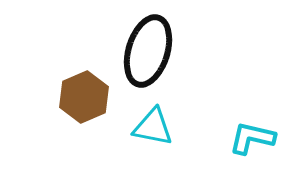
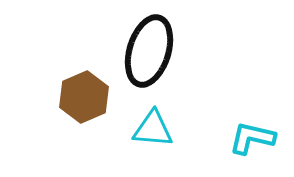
black ellipse: moved 1 px right
cyan triangle: moved 2 px down; rotated 6 degrees counterclockwise
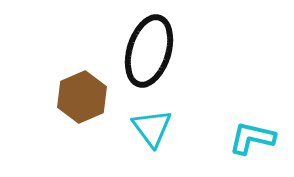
brown hexagon: moved 2 px left
cyan triangle: moved 1 px left, 1 px up; rotated 48 degrees clockwise
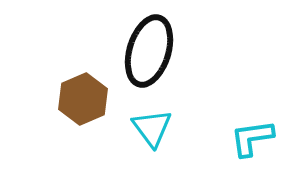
brown hexagon: moved 1 px right, 2 px down
cyan L-shape: rotated 21 degrees counterclockwise
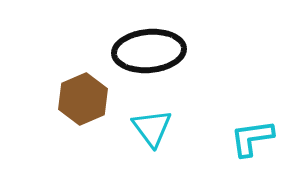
black ellipse: rotated 68 degrees clockwise
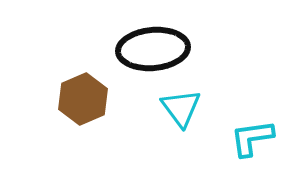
black ellipse: moved 4 px right, 2 px up
cyan triangle: moved 29 px right, 20 px up
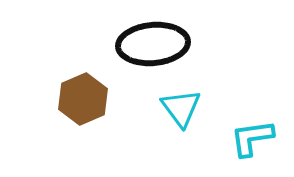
black ellipse: moved 5 px up
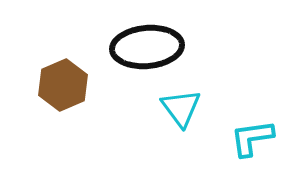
black ellipse: moved 6 px left, 3 px down
brown hexagon: moved 20 px left, 14 px up
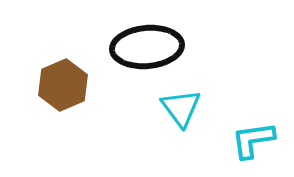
cyan L-shape: moved 1 px right, 2 px down
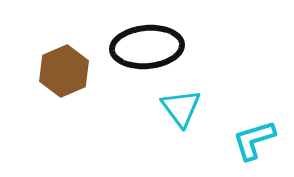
brown hexagon: moved 1 px right, 14 px up
cyan L-shape: moved 1 px right; rotated 9 degrees counterclockwise
